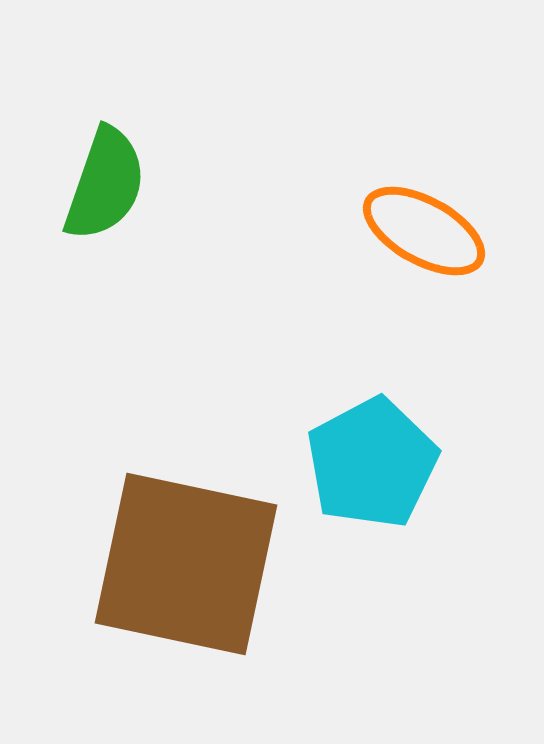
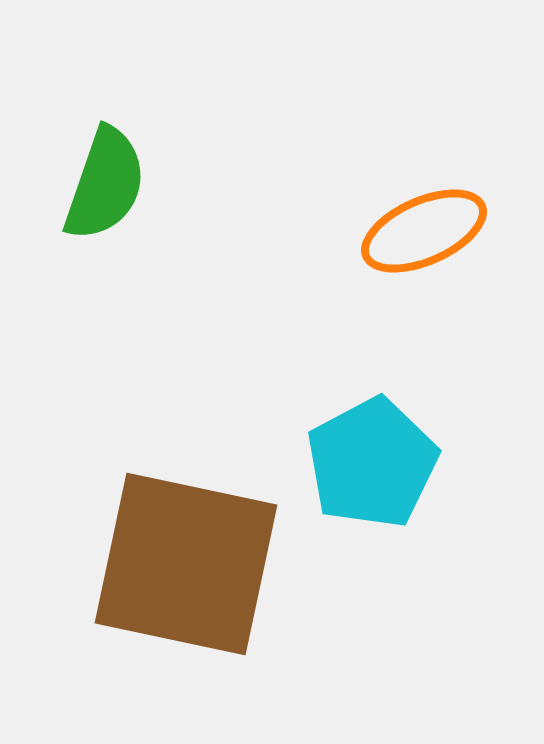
orange ellipse: rotated 53 degrees counterclockwise
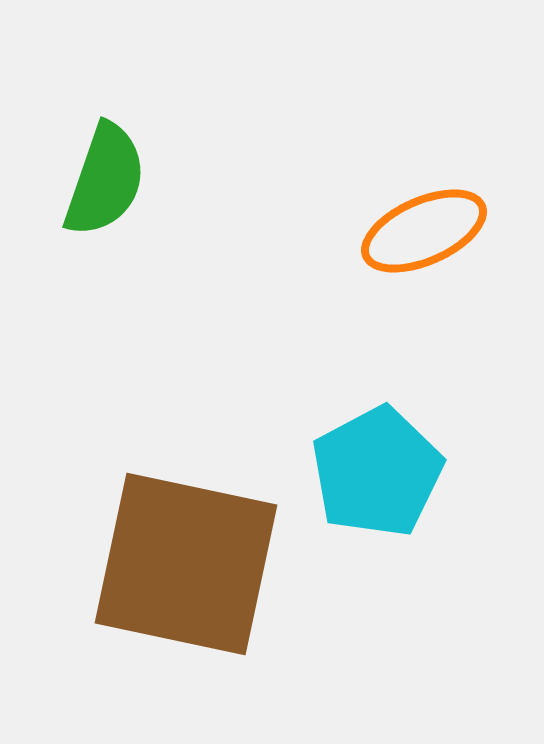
green semicircle: moved 4 px up
cyan pentagon: moved 5 px right, 9 px down
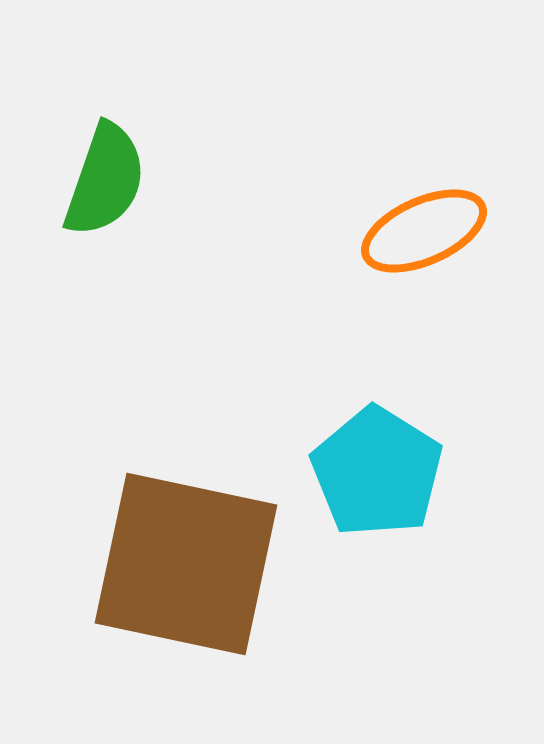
cyan pentagon: rotated 12 degrees counterclockwise
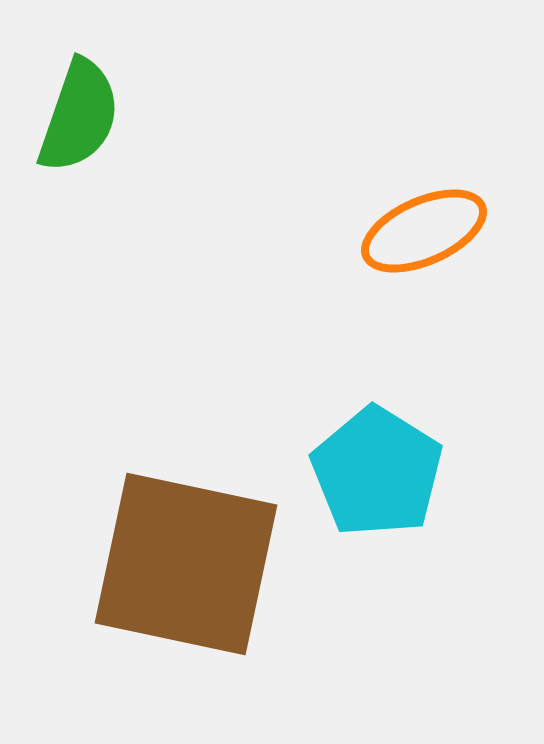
green semicircle: moved 26 px left, 64 px up
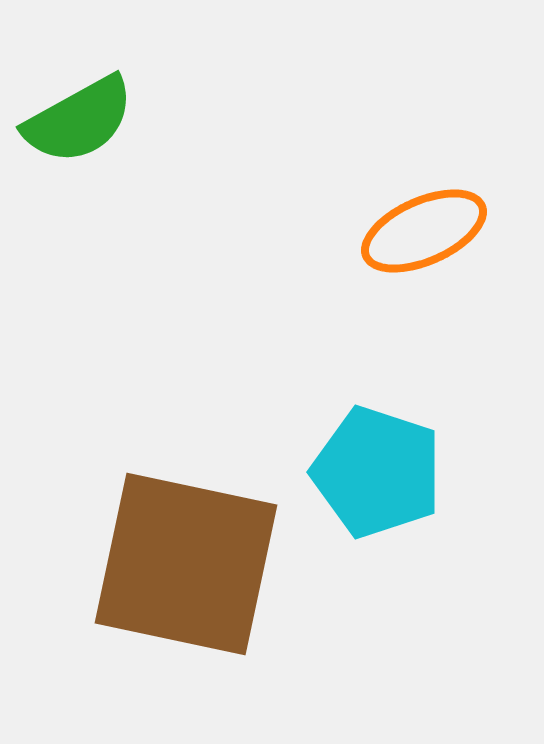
green semicircle: moved 4 px down; rotated 42 degrees clockwise
cyan pentagon: rotated 14 degrees counterclockwise
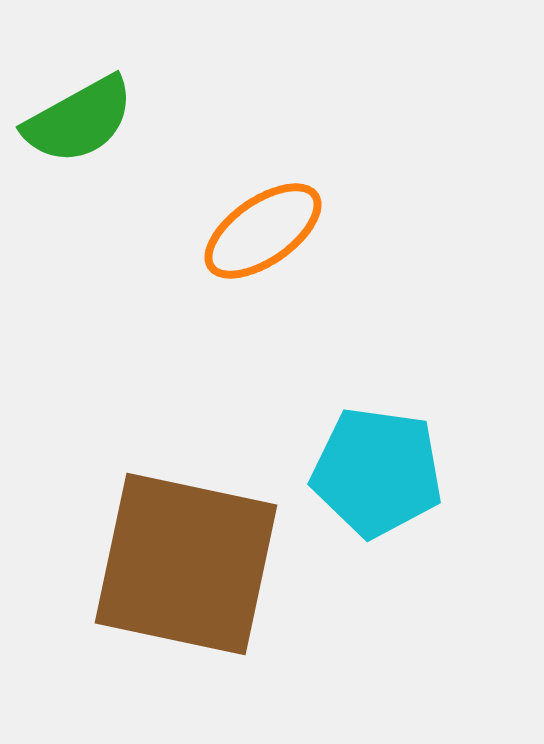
orange ellipse: moved 161 px left; rotated 11 degrees counterclockwise
cyan pentagon: rotated 10 degrees counterclockwise
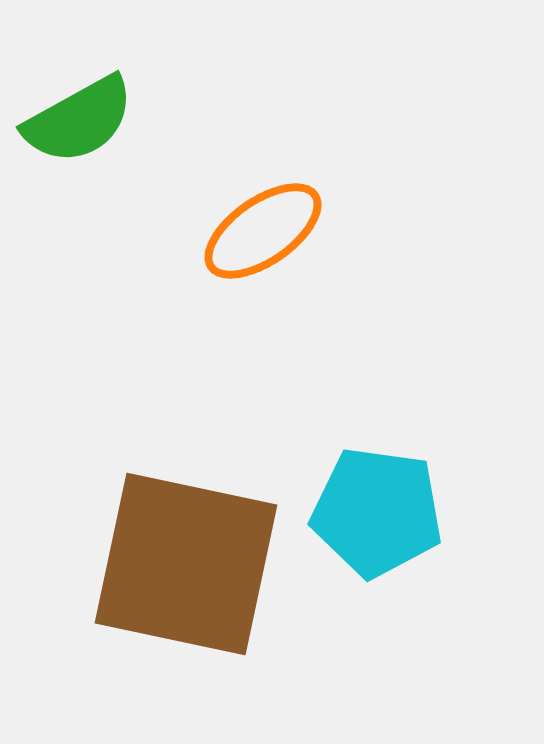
cyan pentagon: moved 40 px down
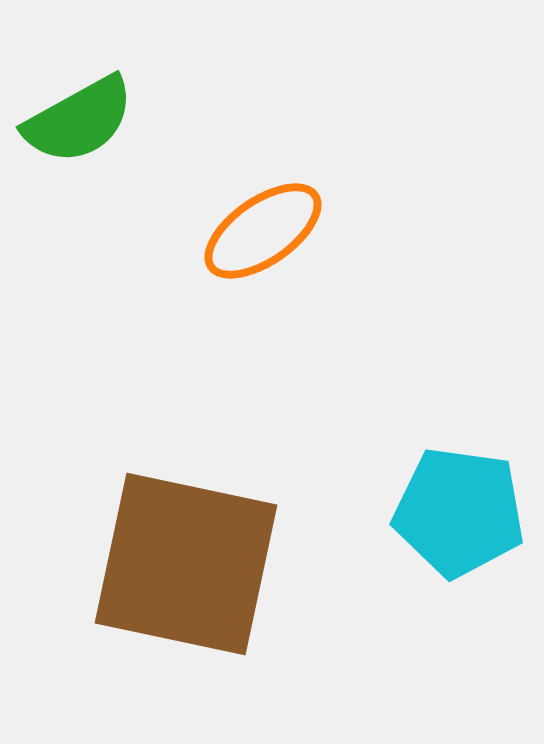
cyan pentagon: moved 82 px right
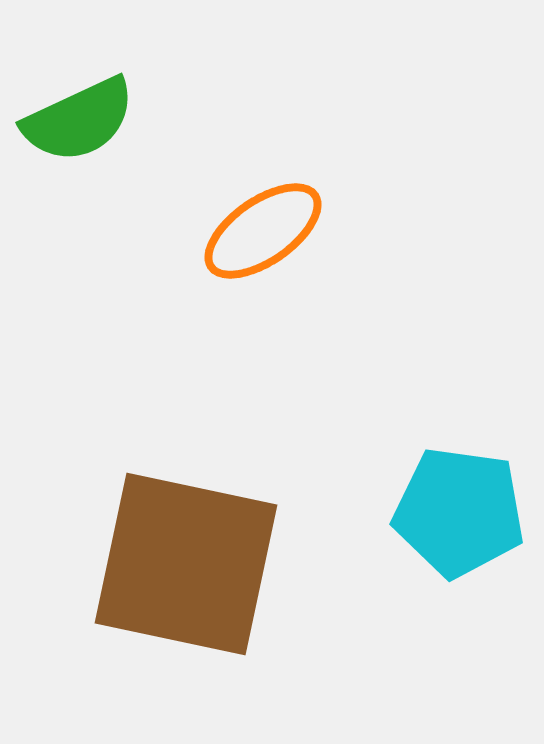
green semicircle: rotated 4 degrees clockwise
